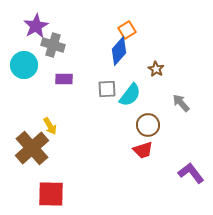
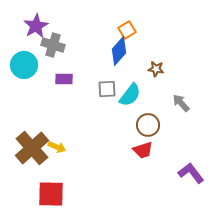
brown star: rotated 21 degrees counterclockwise
yellow arrow: moved 7 px right, 21 px down; rotated 36 degrees counterclockwise
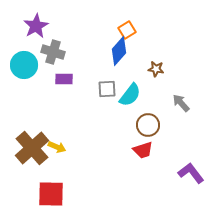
gray cross: moved 7 px down
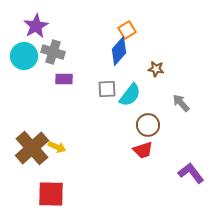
cyan circle: moved 9 px up
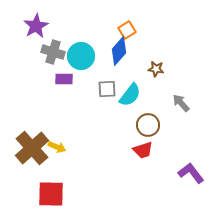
cyan circle: moved 57 px right
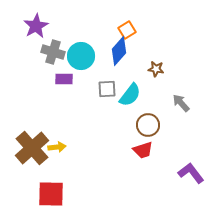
yellow arrow: rotated 30 degrees counterclockwise
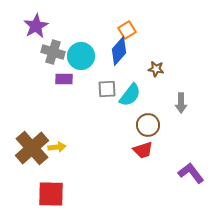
gray arrow: rotated 138 degrees counterclockwise
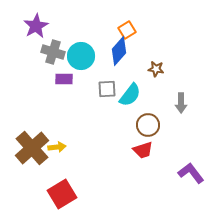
red square: moved 11 px right; rotated 32 degrees counterclockwise
